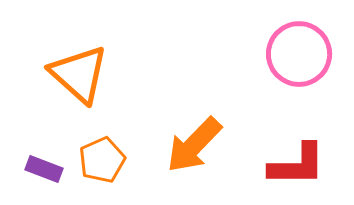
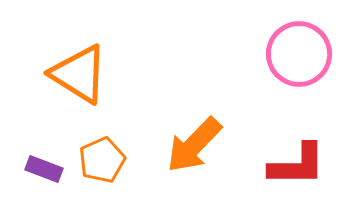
orange triangle: rotated 10 degrees counterclockwise
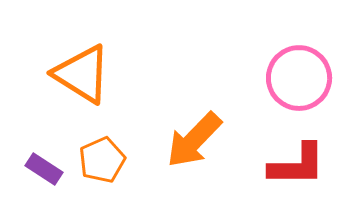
pink circle: moved 24 px down
orange triangle: moved 3 px right
orange arrow: moved 5 px up
purple rectangle: rotated 12 degrees clockwise
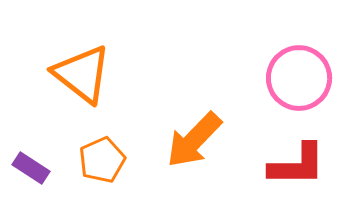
orange triangle: rotated 6 degrees clockwise
purple rectangle: moved 13 px left, 1 px up
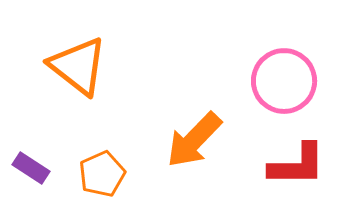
orange triangle: moved 4 px left, 8 px up
pink circle: moved 15 px left, 3 px down
orange pentagon: moved 14 px down
